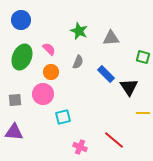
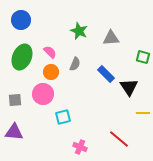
pink semicircle: moved 1 px right, 3 px down
gray semicircle: moved 3 px left, 2 px down
red line: moved 5 px right, 1 px up
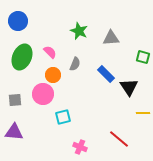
blue circle: moved 3 px left, 1 px down
orange circle: moved 2 px right, 3 px down
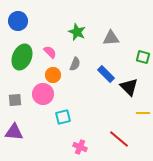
green star: moved 2 px left, 1 px down
black triangle: rotated 12 degrees counterclockwise
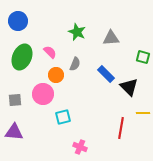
orange circle: moved 3 px right
red line: moved 2 px right, 11 px up; rotated 60 degrees clockwise
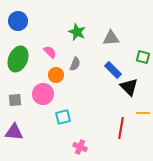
green ellipse: moved 4 px left, 2 px down
blue rectangle: moved 7 px right, 4 px up
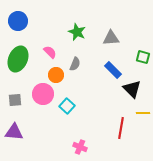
black triangle: moved 3 px right, 2 px down
cyan square: moved 4 px right, 11 px up; rotated 35 degrees counterclockwise
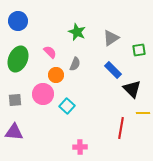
gray triangle: rotated 30 degrees counterclockwise
green square: moved 4 px left, 7 px up; rotated 24 degrees counterclockwise
pink cross: rotated 24 degrees counterclockwise
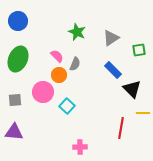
pink semicircle: moved 7 px right, 4 px down
orange circle: moved 3 px right
pink circle: moved 2 px up
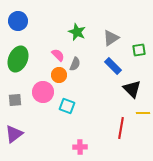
pink semicircle: moved 1 px right, 1 px up
blue rectangle: moved 4 px up
cyan square: rotated 21 degrees counterclockwise
purple triangle: moved 2 px down; rotated 42 degrees counterclockwise
